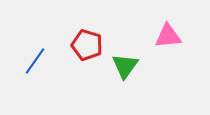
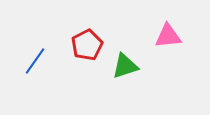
red pentagon: rotated 28 degrees clockwise
green triangle: rotated 36 degrees clockwise
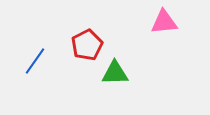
pink triangle: moved 4 px left, 14 px up
green triangle: moved 10 px left, 7 px down; rotated 16 degrees clockwise
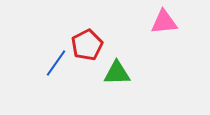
blue line: moved 21 px right, 2 px down
green triangle: moved 2 px right
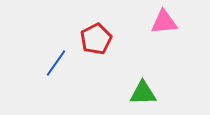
red pentagon: moved 9 px right, 6 px up
green triangle: moved 26 px right, 20 px down
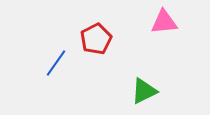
green triangle: moved 1 px right, 2 px up; rotated 24 degrees counterclockwise
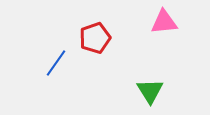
red pentagon: moved 1 px left, 1 px up; rotated 8 degrees clockwise
green triangle: moved 6 px right; rotated 36 degrees counterclockwise
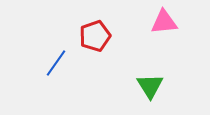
red pentagon: moved 2 px up
green triangle: moved 5 px up
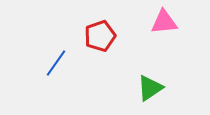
red pentagon: moved 5 px right
green triangle: moved 2 px down; rotated 28 degrees clockwise
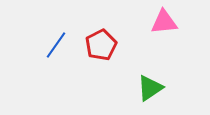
red pentagon: moved 1 px right, 9 px down; rotated 8 degrees counterclockwise
blue line: moved 18 px up
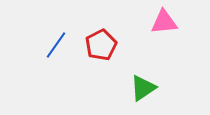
green triangle: moved 7 px left
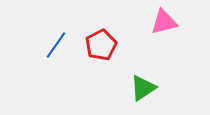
pink triangle: rotated 8 degrees counterclockwise
